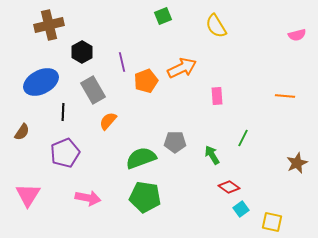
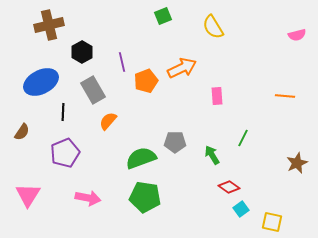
yellow semicircle: moved 3 px left, 1 px down
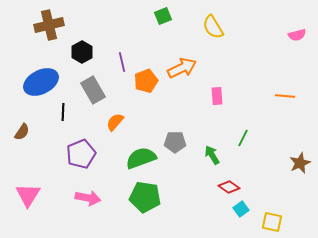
orange semicircle: moved 7 px right, 1 px down
purple pentagon: moved 16 px right, 1 px down
brown star: moved 3 px right
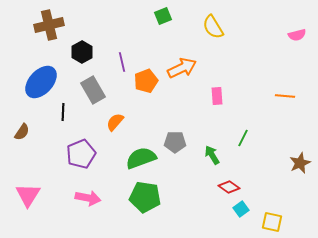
blue ellipse: rotated 20 degrees counterclockwise
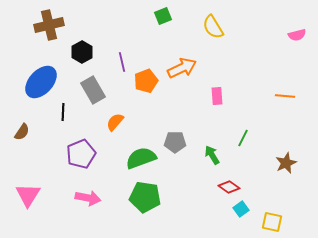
brown star: moved 14 px left
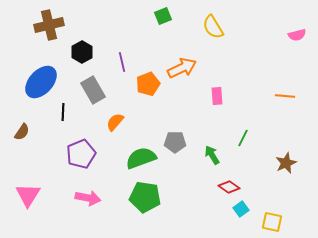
orange pentagon: moved 2 px right, 3 px down
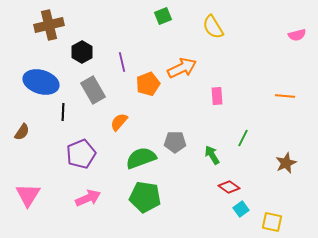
blue ellipse: rotated 64 degrees clockwise
orange semicircle: moved 4 px right
pink arrow: rotated 35 degrees counterclockwise
